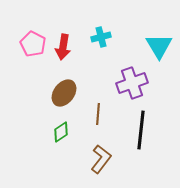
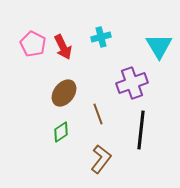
red arrow: rotated 35 degrees counterclockwise
brown line: rotated 25 degrees counterclockwise
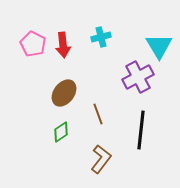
red arrow: moved 2 px up; rotated 20 degrees clockwise
purple cross: moved 6 px right, 6 px up; rotated 8 degrees counterclockwise
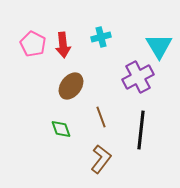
brown ellipse: moved 7 px right, 7 px up
brown line: moved 3 px right, 3 px down
green diamond: moved 3 px up; rotated 75 degrees counterclockwise
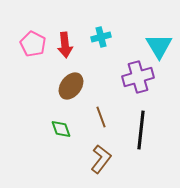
red arrow: moved 2 px right
purple cross: rotated 12 degrees clockwise
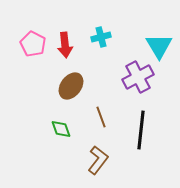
purple cross: rotated 12 degrees counterclockwise
brown L-shape: moved 3 px left, 1 px down
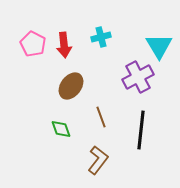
red arrow: moved 1 px left
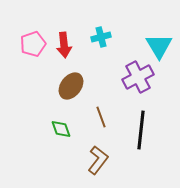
pink pentagon: rotated 25 degrees clockwise
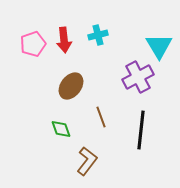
cyan cross: moved 3 px left, 2 px up
red arrow: moved 5 px up
brown L-shape: moved 11 px left, 1 px down
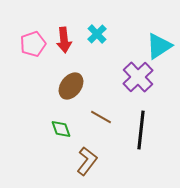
cyan cross: moved 1 px left, 1 px up; rotated 30 degrees counterclockwise
cyan triangle: rotated 28 degrees clockwise
purple cross: rotated 16 degrees counterclockwise
brown line: rotated 40 degrees counterclockwise
